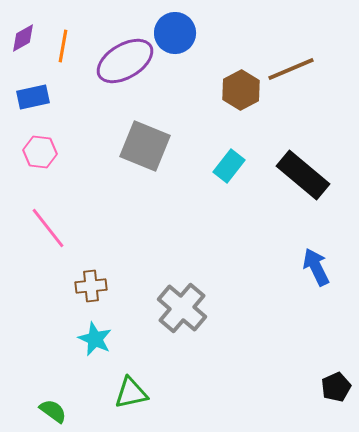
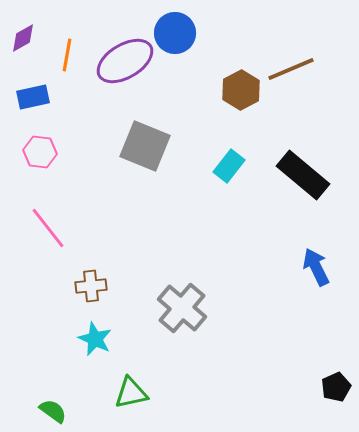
orange line: moved 4 px right, 9 px down
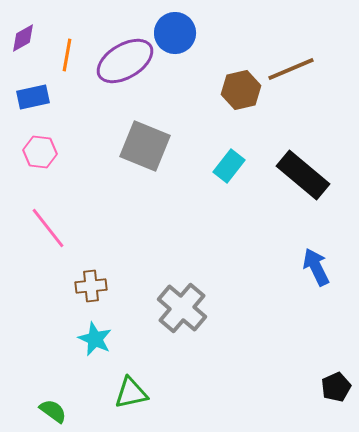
brown hexagon: rotated 15 degrees clockwise
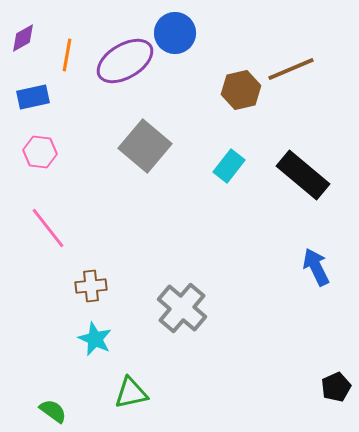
gray square: rotated 18 degrees clockwise
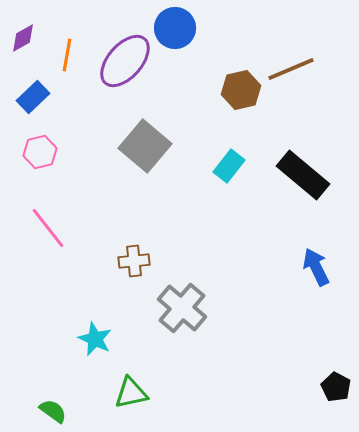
blue circle: moved 5 px up
purple ellipse: rotated 18 degrees counterclockwise
blue rectangle: rotated 32 degrees counterclockwise
pink hexagon: rotated 20 degrees counterclockwise
brown cross: moved 43 px right, 25 px up
black pentagon: rotated 20 degrees counterclockwise
